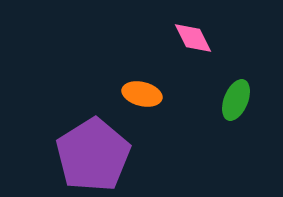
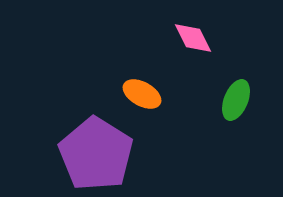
orange ellipse: rotated 15 degrees clockwise
purple pentagon: moved 3 px right, 1 px up; rotated 8 degrees counterclockwise
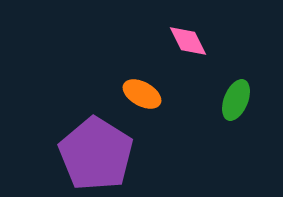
pink diamond: moved 5 px left, 3 px down
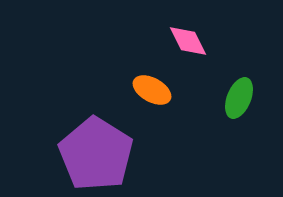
orange ellipse: moved 10 px right, 4 px up
green ellipse: moved 3 px right, 2 px up
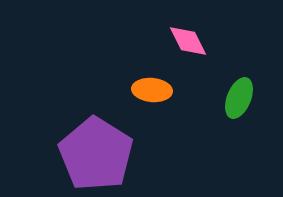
orange ellipse: rotated 24 degrees counterclockwise
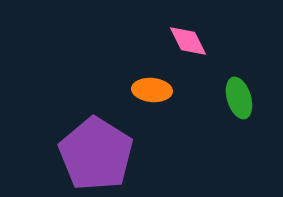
green ellipse: rotated 39 degrees counterclockwise
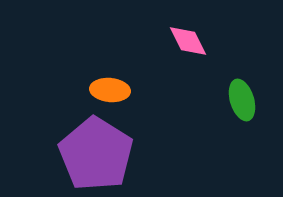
orange ellipse: moved 42 px left
green ellipse: moved 3 px right, 2 px down
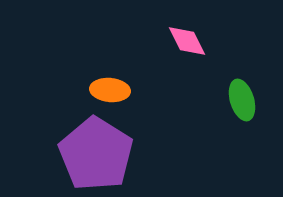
pink diamond: moved 1 px left
